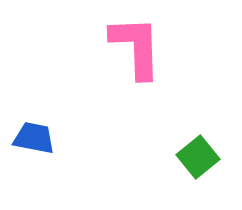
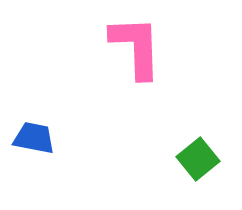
green square: moved 2 px down
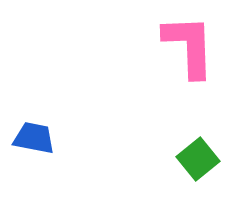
pink L-shape: moved 53 px right, 1 px up
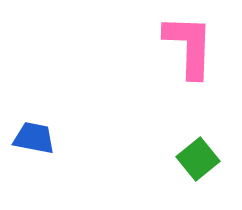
pink L-shape: rotated 4 degrees clockwise
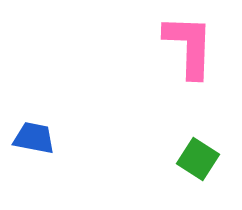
green square: rotated 18 degrees counterclockwise
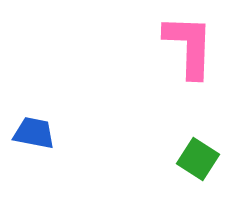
blue trapezoid: moved 5 px up
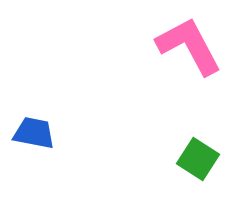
pink L-shape: rotated 30 degrees counterclockwise
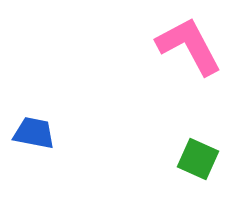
green square: rotated 9 degrees counterclockwise
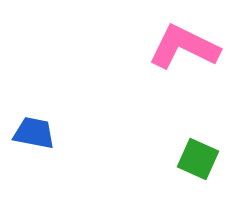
pink L-shape: moved 5 px left, 1 px down; rotated 36 degrees counterclockwise
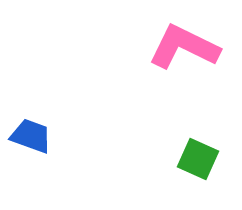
blue trapezoid: moved 3 px left, 3 px down; rotated 9 degrees clockwise
